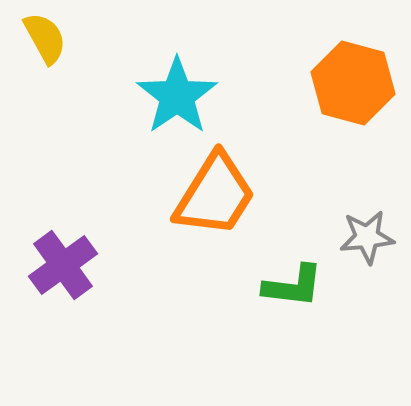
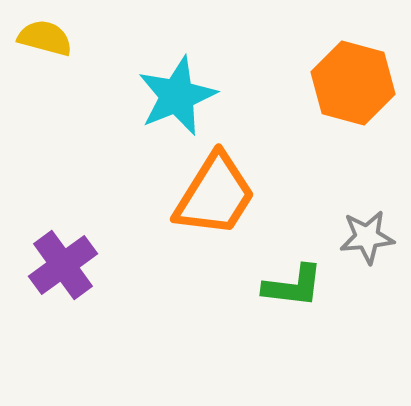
yellow semicircle: rotated 46 degrees counterclockwise
cyan star: rotated 12 degrees clockwise
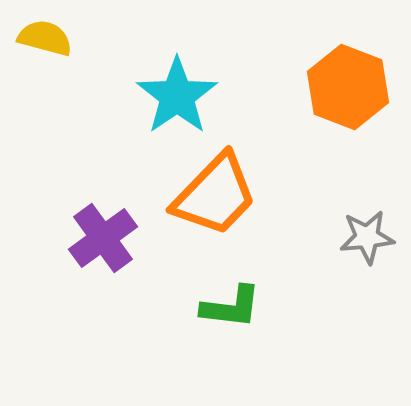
orange hexagon: moved 5 px left, 4 px down; rotated 6 degrees clockwise
cyan star: rotated 12 degrees counterclockwise
orange trapezoid: rotated 12 degrees clockwise
purple cross: moved 40 px right, 27 px up
green L-shape: moved 62 px left, 21 px down
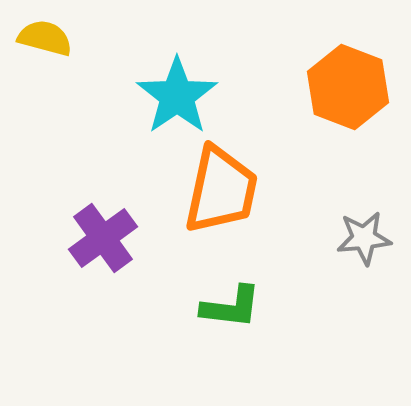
orange trapezoid: moved 6 px right, 5 px up; rotated 32 degrees counterclockwise
gray star: moved 3 px left, 1 px down
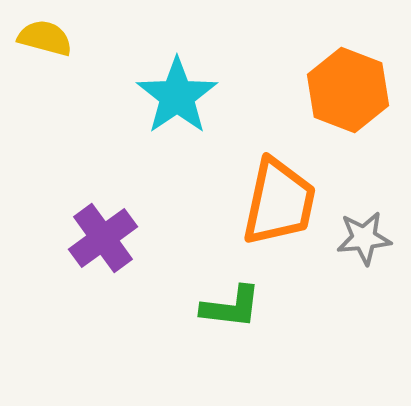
orange hexagon: moved 3 px down
orange trapezoid: moved 58 px right, 12 px down
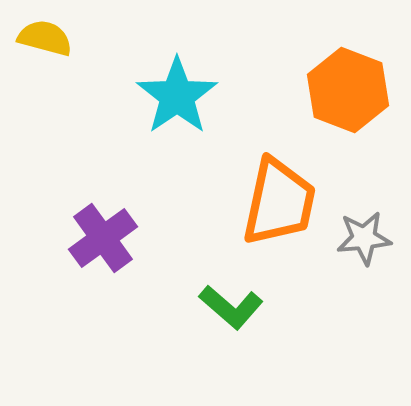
green L-shape: rotated 34 degrees clockwise
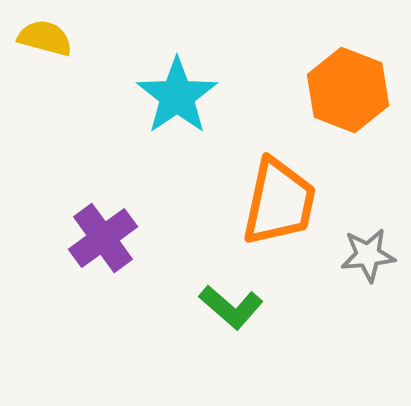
gray star: moved 4 px right, 17 px down
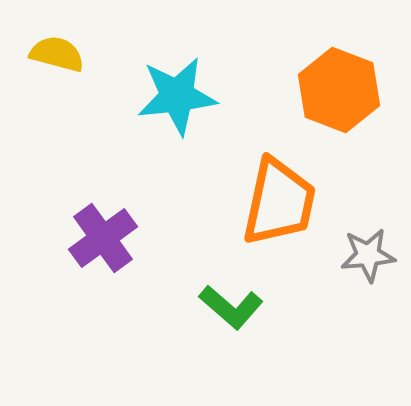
yellow semicircle: moved 12 px right, 16 px down
orange hexagon: moved 9 px left
cyan star: rotated 28 degrees clockwise
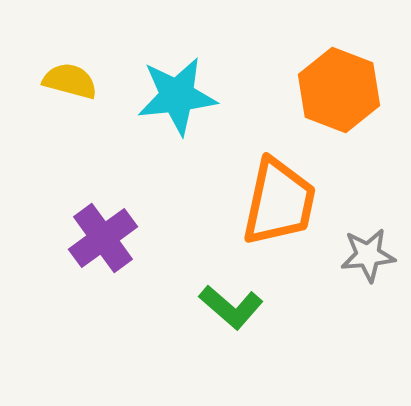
yellow semicircle: moved 13 px right, 27 px down
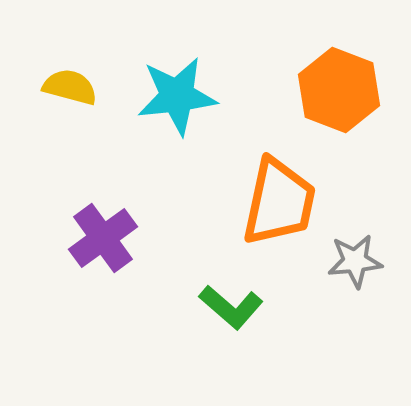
yellow semicircle: moved 6 px down
gray star: moved 13 px left, 6 px down
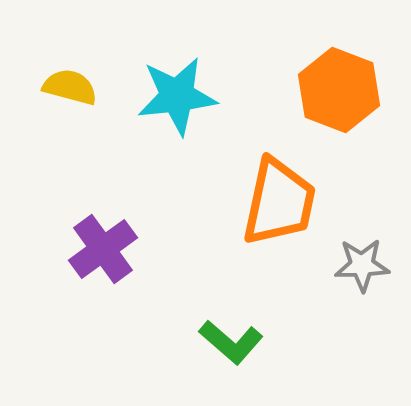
purple cross: moved 11 px down
gray star: moved 7 px right, 4 px down; rotated 4 degrees clockwise
green L-shape: moved 35 px down
